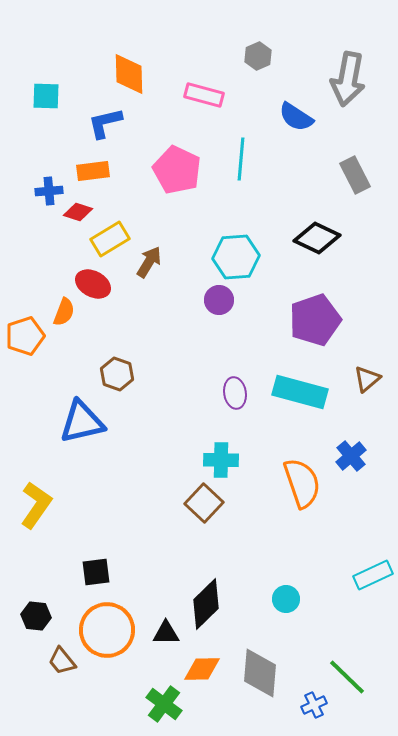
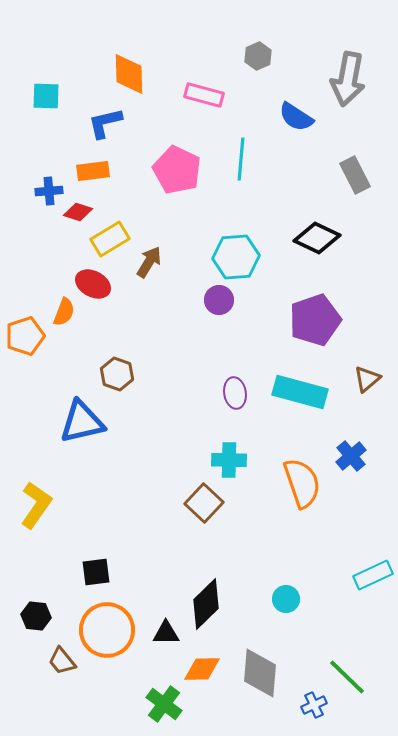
cyan cross at (221, 460): moved 8 px right
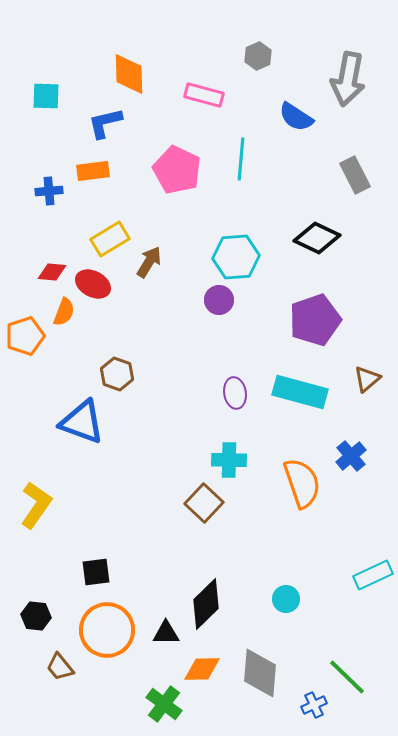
red diamond at (78, 212): moved 26 px left, 60 px down; rotated 12 degrees counterclockwise
blue triangle at (82, 422): rotated 33 degrees clockwise
brown trapezoid at (62, 661): moved 2 px left, 6 px down
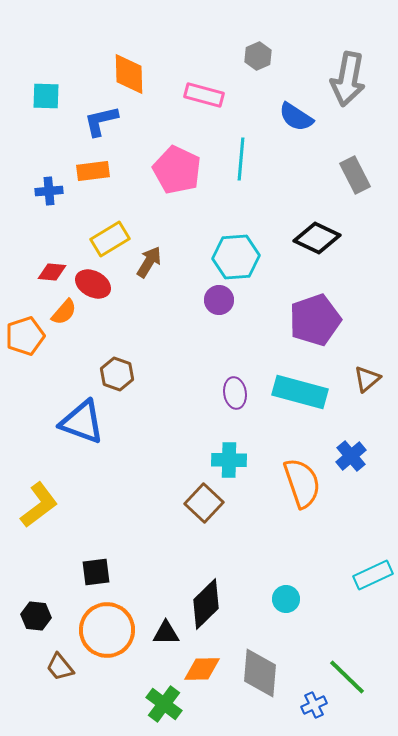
blue L-shape at (105, 123): moved 4 px left, 2 px up
orange semicircle at (64, 312): rotated 20 degrees clockwise
yellow L-shape at (36, 505): moved 3 px right; rotated 18 degrees clockwise
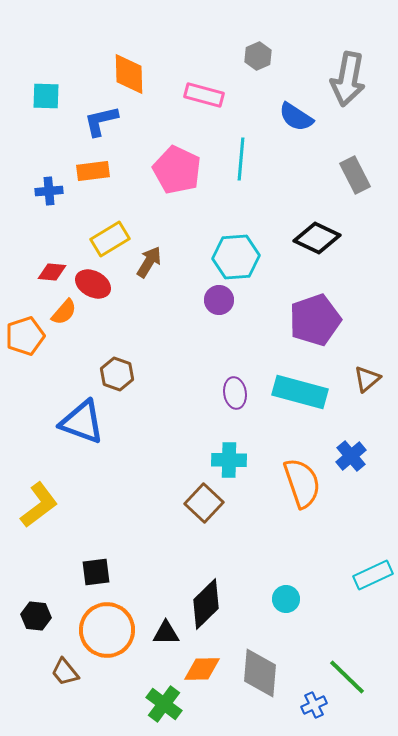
brown trapezoid at (60, 667): moved 5 px right, 5 px down
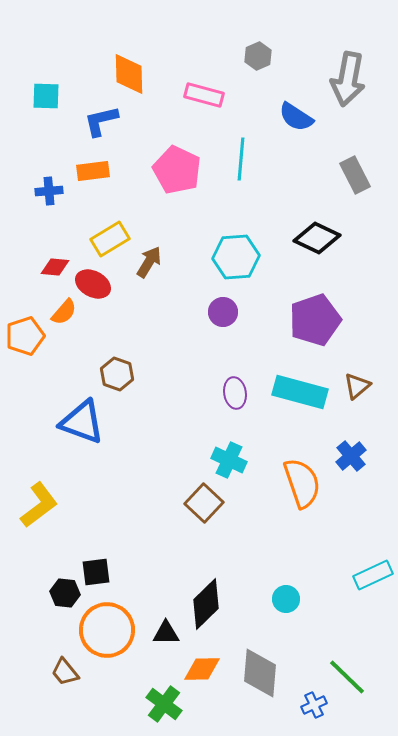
red diamond at (52, 272): moved 3 px right, 5 px up
purple circle at (219, 300): moved 4 px right, 12 px down
brown triangle at (367, 379): moved 10 px left, 7 px down
cyan cross at (229, 460): rotated 24 degrees clockwise
black hexagon at (36, 616): moved 29 px right, 23 px up
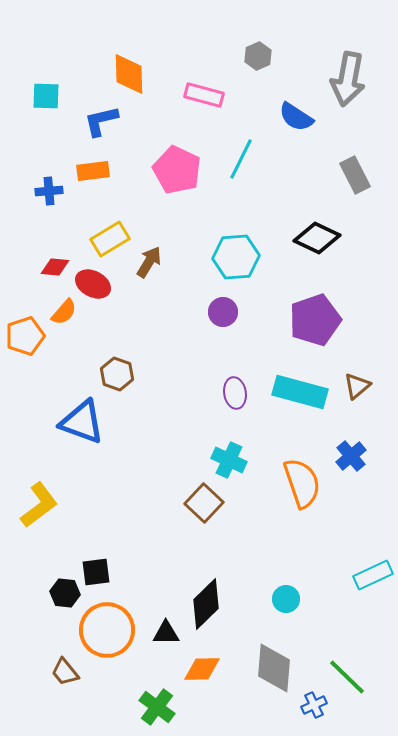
cyan line at (241, 159): rotated 21 degrees clockwise
gray diamond at (260, 673): moved 14 px right, 5 px up
green cross at (164, 704): moved 7 px left, 3 px down
